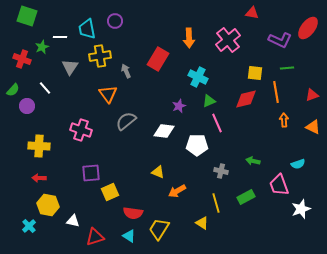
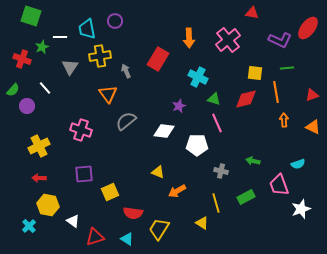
green square at (27, 16): moved 4 px right
green triangle at (209, 101): moved 5 px right, 2 px up; rotated 40 degrees clockwise
yellow cross at (39, 146): rotated 30 degrees counterclockwise
purple square at (91, 173): moved 7 px left, 1 px down
white triangle at (73, 221): rotated 24 degrees clockwise
cyan triangle at (129, 236): moved 2 px left, 3 px down
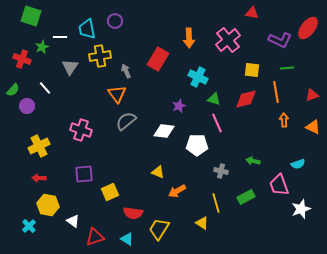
yellow square at (255, 73): moved 3 px left, 3 px up
orange triangle at (108, 94): moved 9 px right
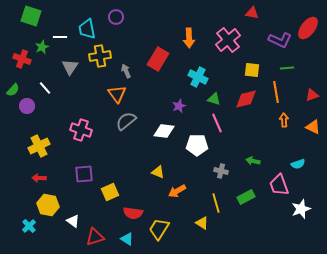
purple circle at (115, 21): moved 1 px right, 4 px up
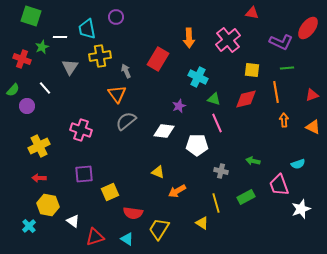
purple L-shape at (280, 40): moved 1 px right, 2 px down
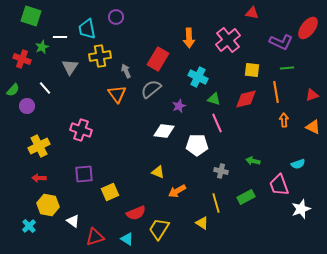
gray semicircle at (126, 121): moved 25 px right, 32 px up
red semicircle at (133, 213): moved 3 px right; rotated 30 degrees counterclockwise
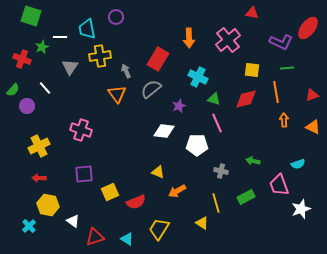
red semicircle at (136, 213): moved 11 px up
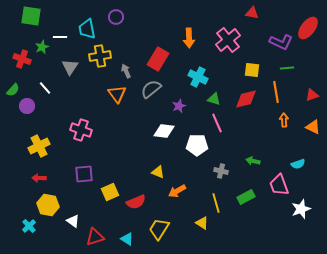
green square at (31, 16): rotated 10 degrees counterclockwise
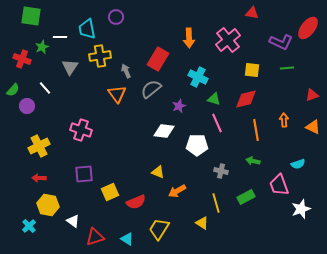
orange line at (276, 92): moved 20 px left, 38 px down
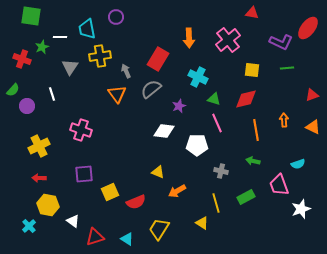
white line at (45, 88): moved 7 px right, 6 px down; rotated 24 degrees clockwise
